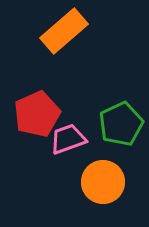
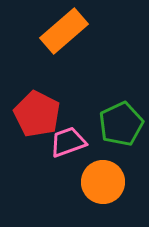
red pentagon: rotated 21 degrees counterclockwise
pink trapezoid: moved 3 px down
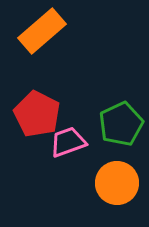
orange rectangle: moved 22 px left
orange circle: moved 14 px right, 1 px down
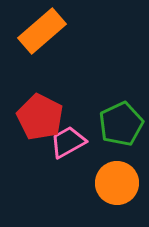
red pentagon: moved 3 px right, 3 px down
pink trapezoid: rotated 9 degrees counterclockwise
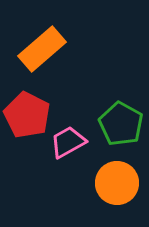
orange rectangle: moved 18 px down
red pentagon: moved 13 px left, 2 px up
green pentagon: rotated 18 degrees counterclockwise
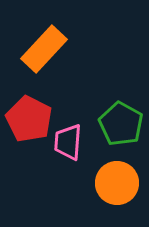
orange rectangle: moved 2 px right; rotated 6 degrees counterclockwise
red pentagon: moved 2 px right, 4 px down
pink trapezoid: rotated 57 degrees counterclockwise
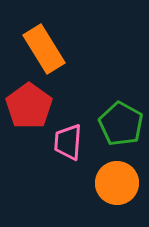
orange rectangle: rotated 75 degrees counterclockwise
red pentagon: moved 13 px up; rotated 9 degrees clockwise
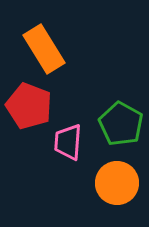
red pentagon: rotated 15 degrees counterclockwise
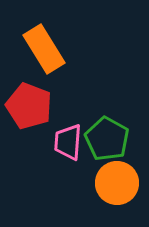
green pentagon: moved 14 px left, 15 px down
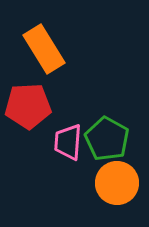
red pentagon: moved 1 px left; rotated 24 degrees counterclockwise
